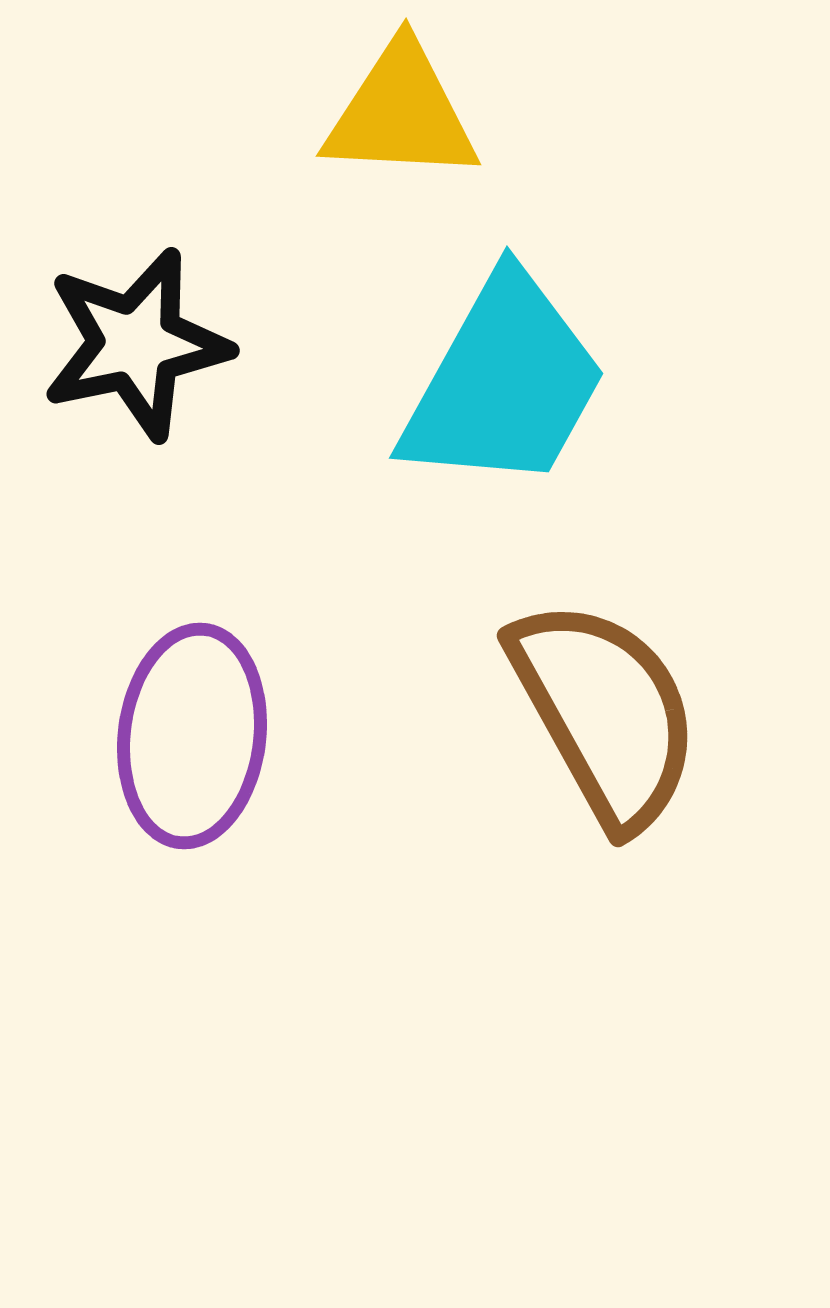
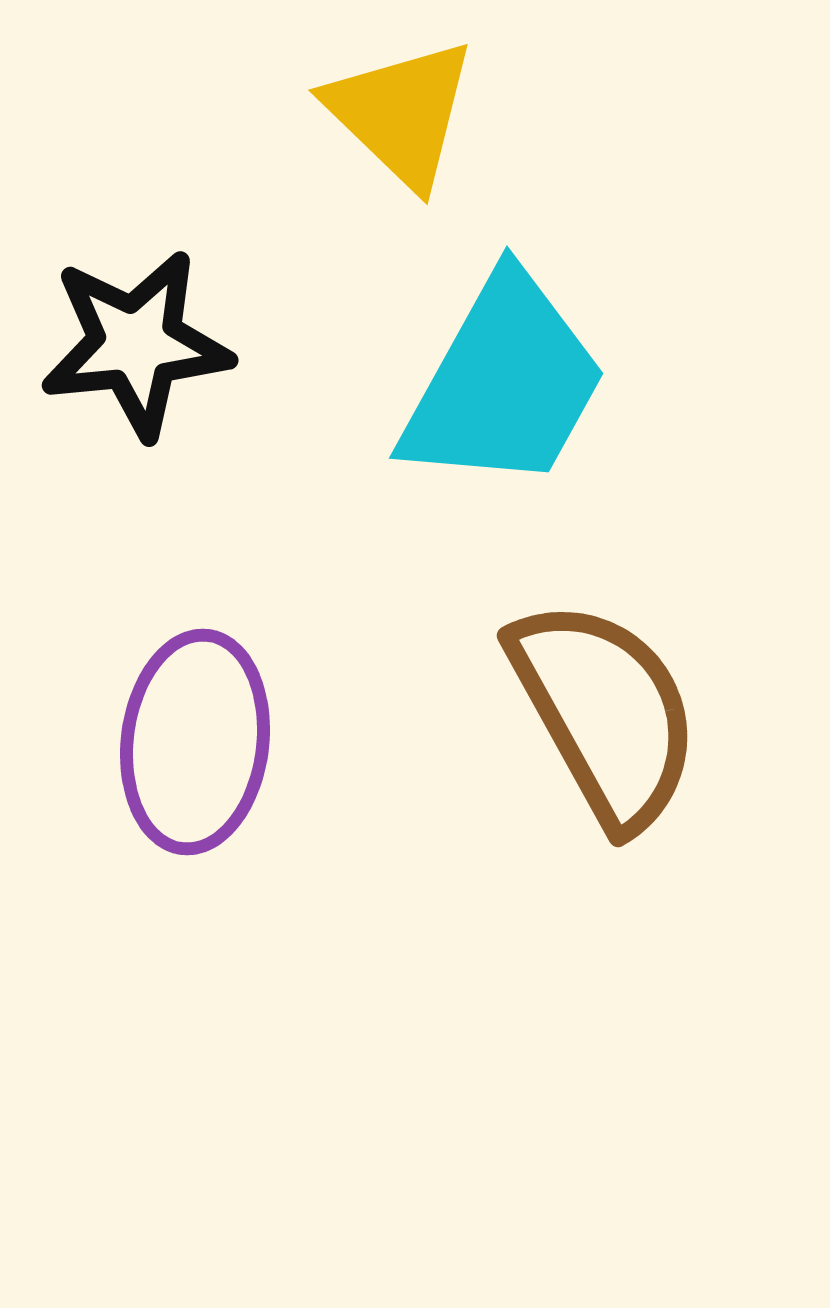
yellow triangle: rotated 41 degrees clockwise
black star: rotated 6 degrees clockwise
purple ellipse: moved 3 px right, 6 px down
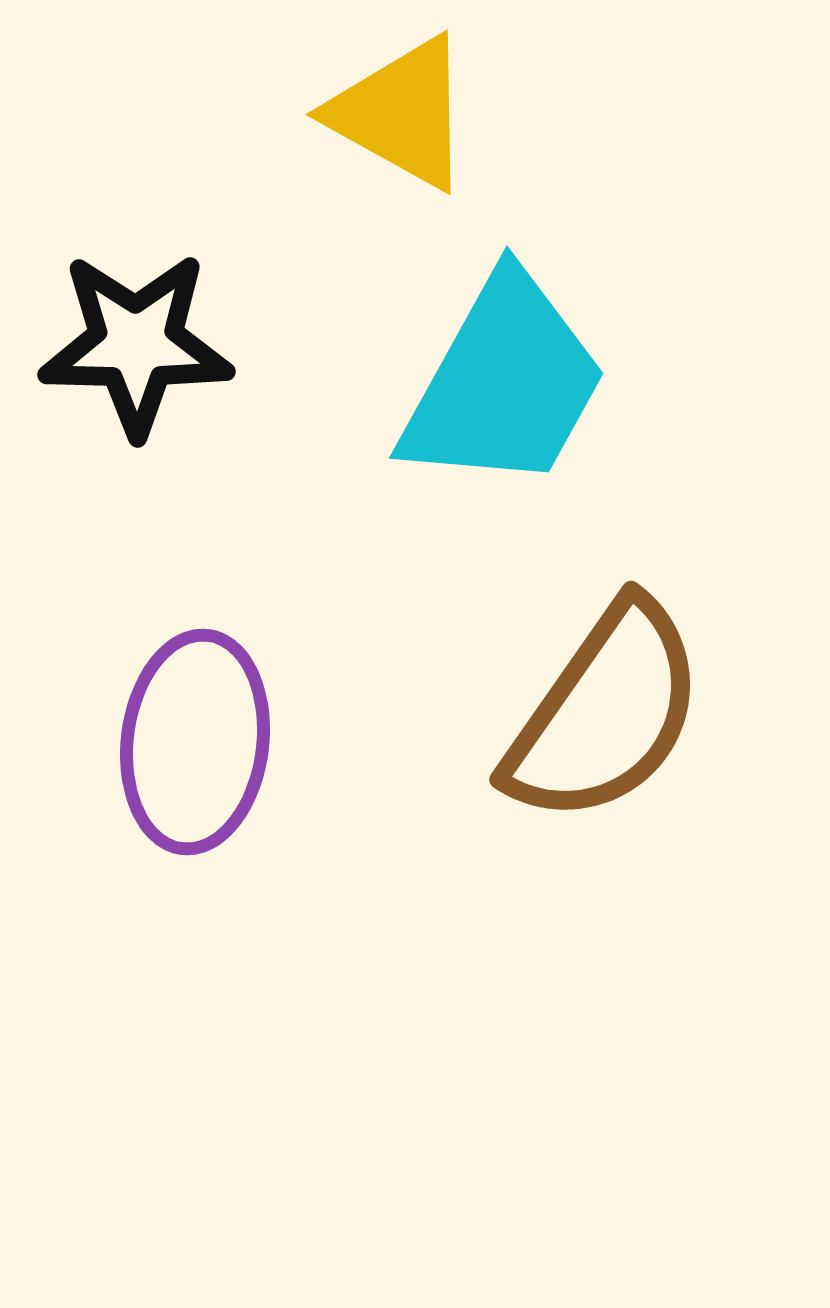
yellow triangle: rotated 15 degrees counterclockwise
black star: rotated 7 degrees clockwise
brown semicircle: rotated 64 degrees clockwise
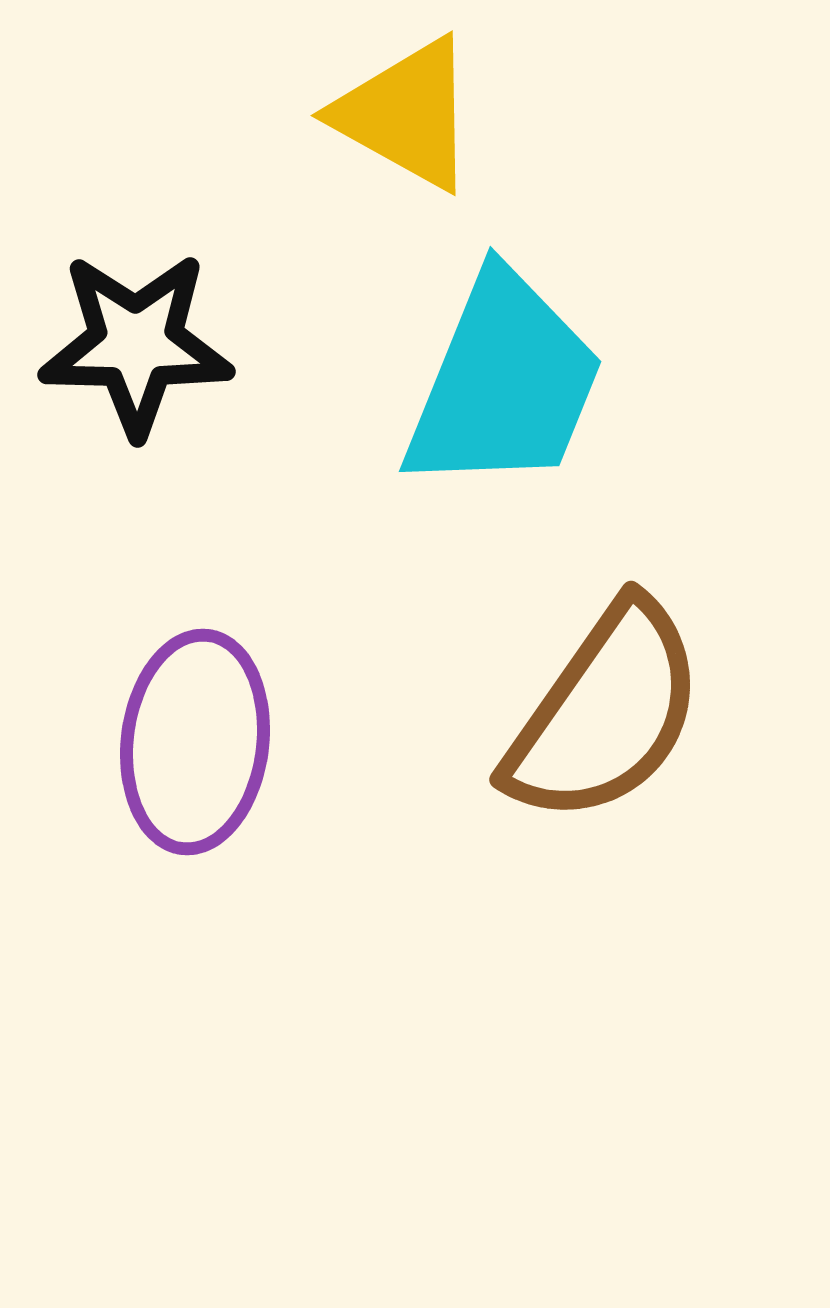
yellow triangle: moved 5 px right, 1 px down
cyan trapezoid: rotated 7 degrees counterclockwise
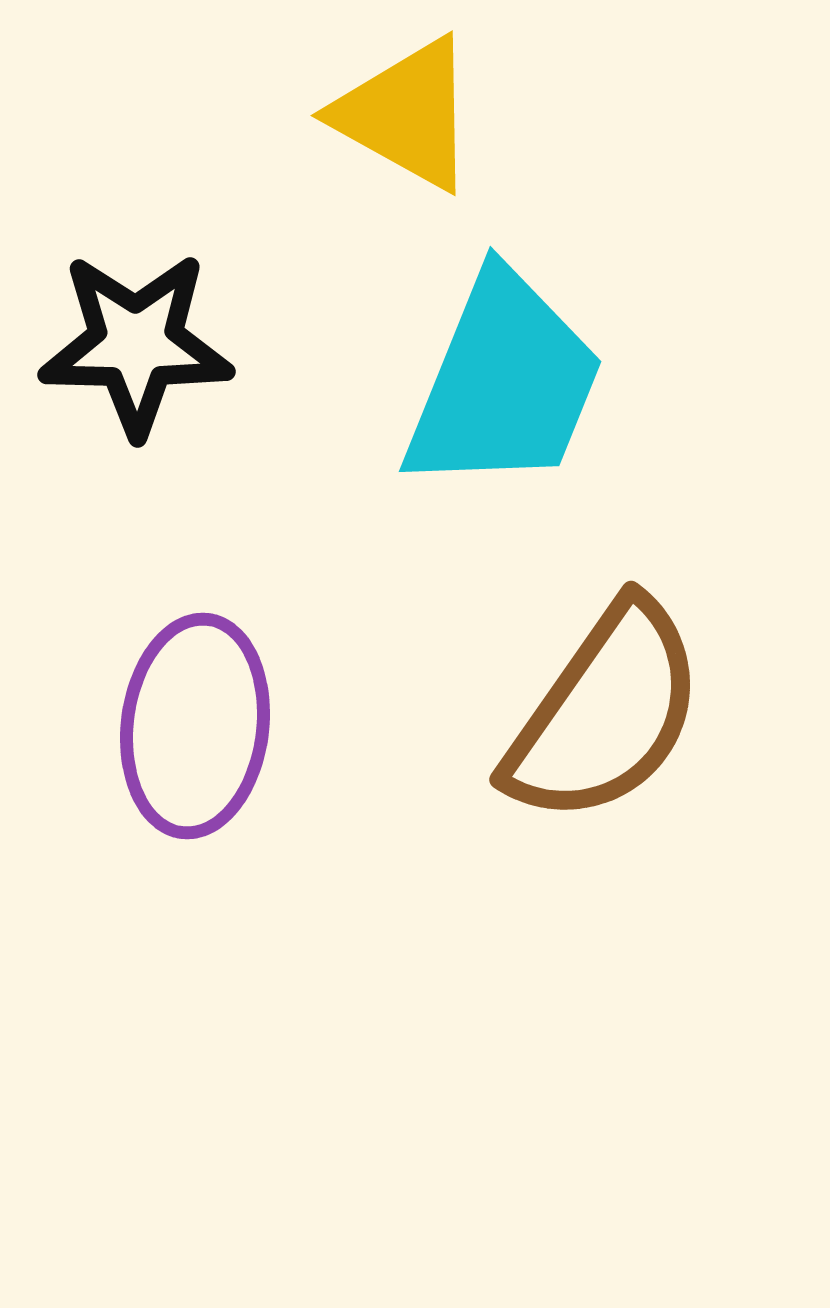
purple ellipse: moved 16 px up
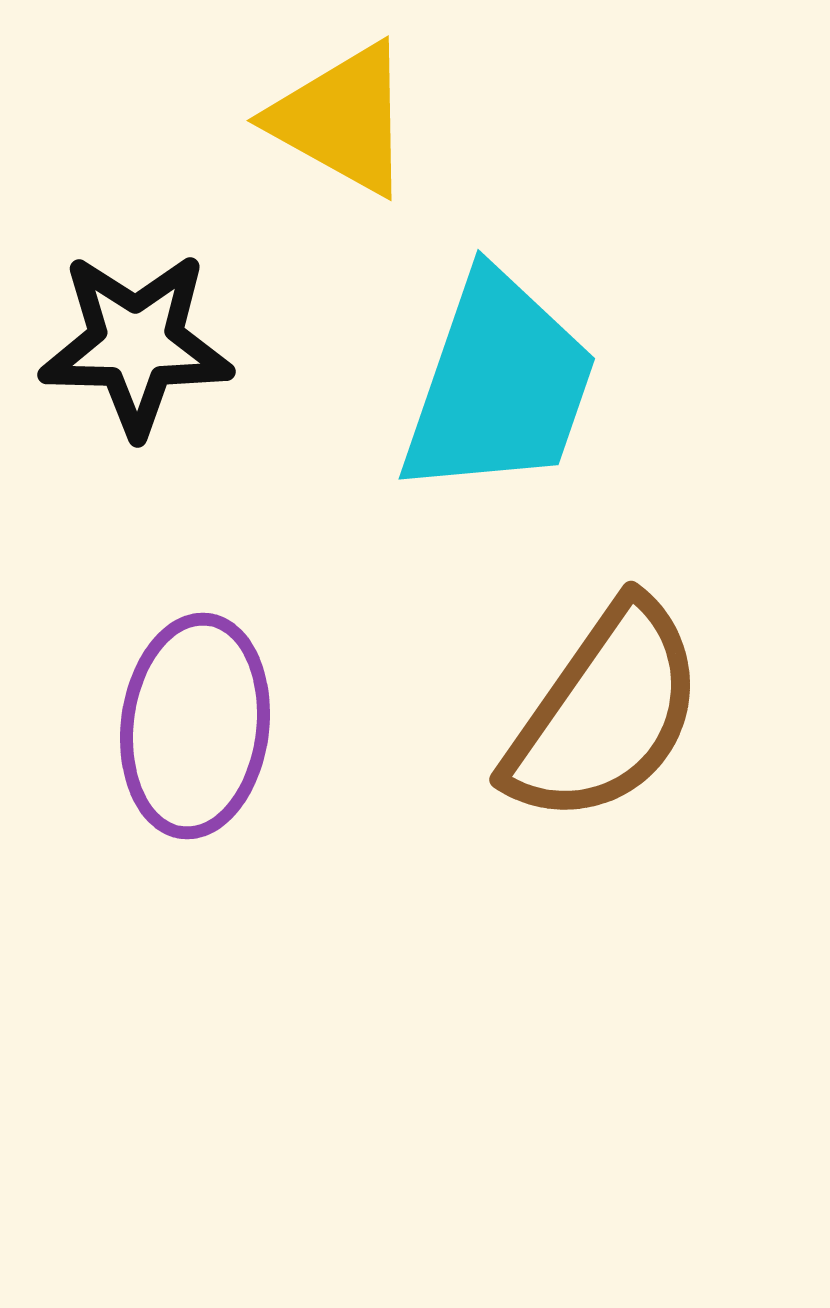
yellow triangle: moved 64 px left, 5 px down
cyan trapezoid: moved 5 px left, 2 px down; rotated 3 degrees counterclockwise
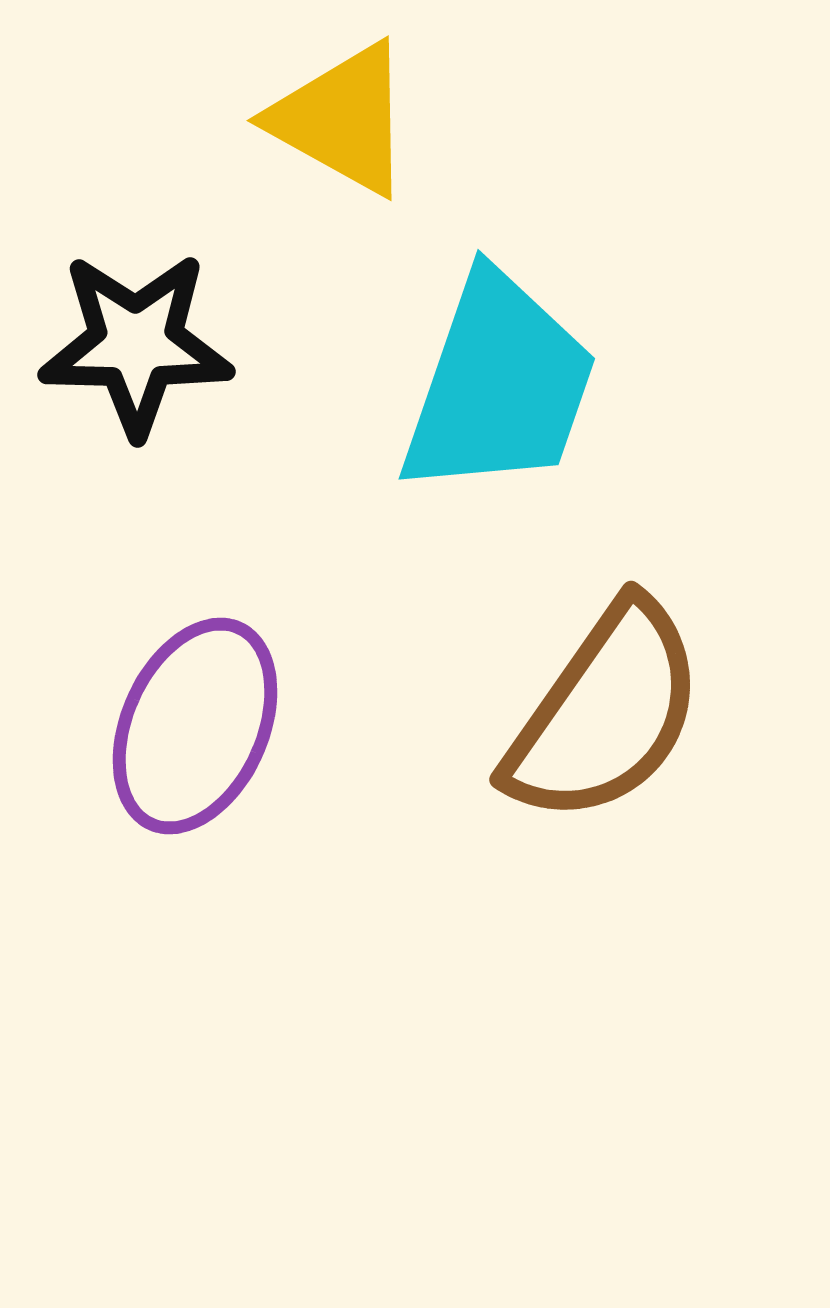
purple ellipse: rotated 17 degrees clockwise
